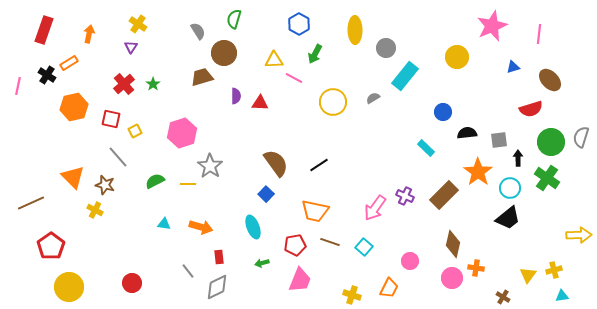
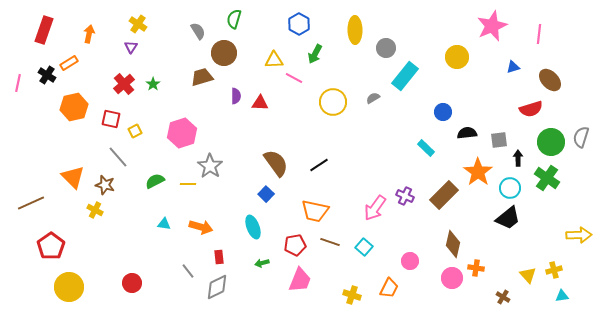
pink line at (18, 86): moved 3 px up
yellow triangle at (528, 275): rotated 18 degrees counterclockwise
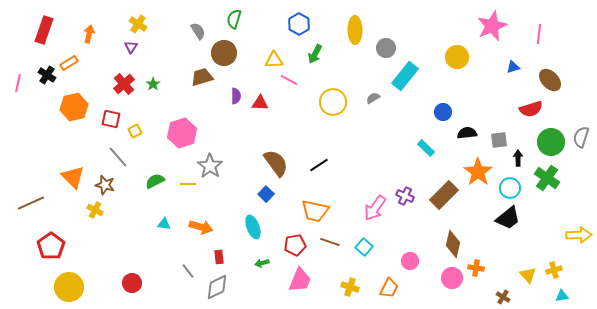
pink line at (294, 78): moved 5 px left, 2 px down
yellow cross at (352, 295): moved 2 px left, 8 px up
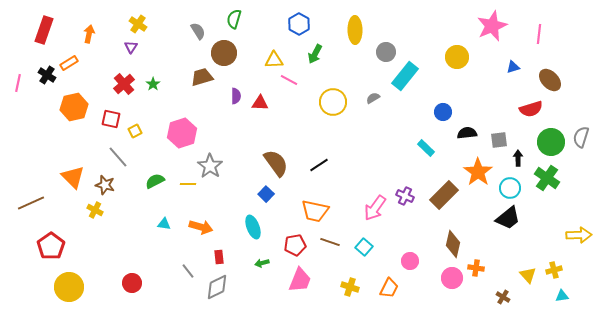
gray circle at (386, 48): moved 4 px down
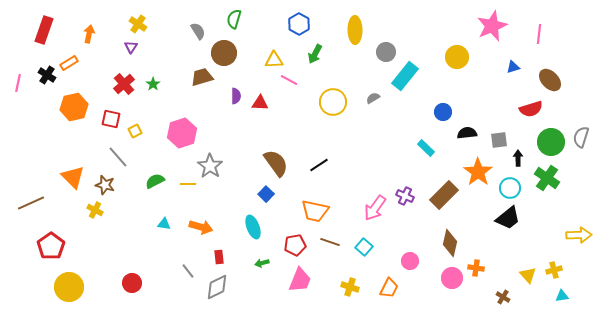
brown diamond at (453, 244): moved 3 px left, 1 px up
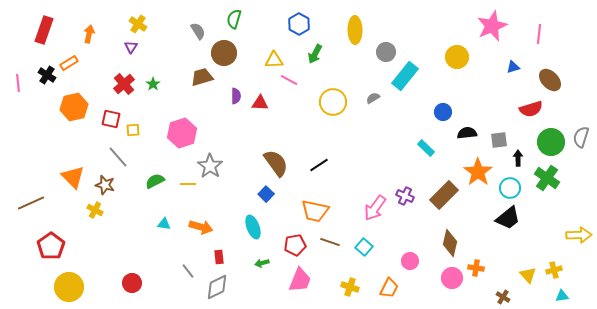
pink line at (18, 83): rotated 18 degrees counterclockwise
yellow square at (135, 131): moved 2 px left, 1 px up; rotated 24 degrees clockwise
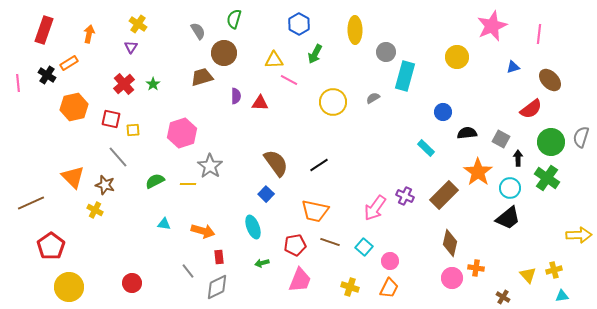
cyan rectangle at (405, 76): rotated 24 degrees counterclockwise
red semicircle at (531, 109): rotated 20 degrees counterclockwise
gray square at (499, 140): moved 2 px right, 1 px up; rotated 36 degrees clockwise
orange arrow at (201, 227): moved 2 px right, 4 px down
pink circle at (410, 261): moved 20 px left
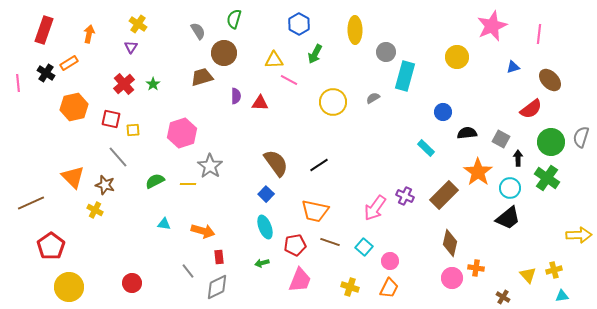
black cross at (47, 75): moved 1 px left, 2 px up
cyan ellipse at (253, 227): moved 12 px right
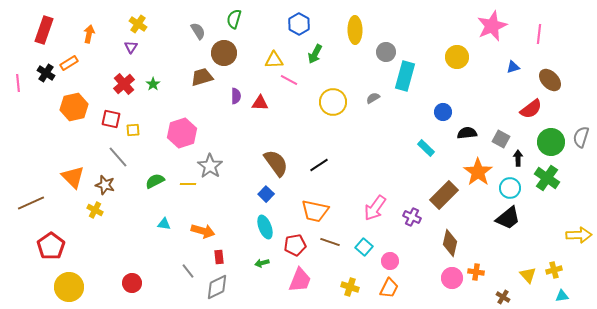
purple cross at (405, 196): moved 7 px right, 21 px down
orange cross at (476, 268): moved 4 px down
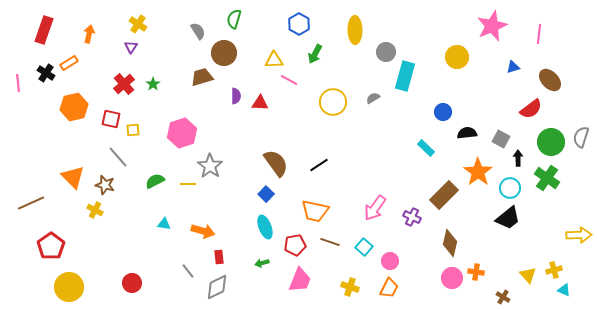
cyan triangle at (562, 296): moved 2 px right, 6 px up; rotated 32 degrees clockwise
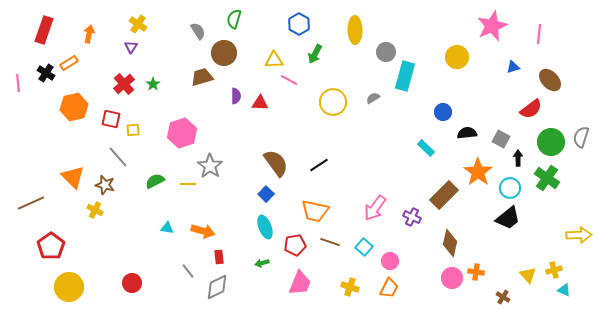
cyan triangle at (164, 224): moved 3 px right, 4 px down
pink trapezoid at (300, 280): moved 3 px down
